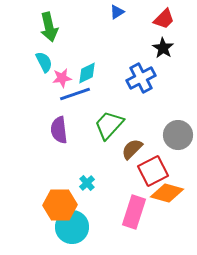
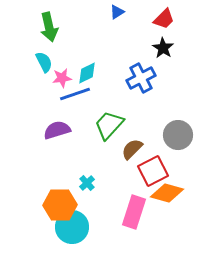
purple semicircle: moved 2 px left; rotated 80 degrees clockwise
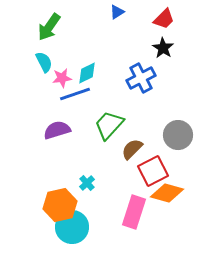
green arrow: rotated 48 degrees clockwise
orange hexagon: rotated 12 degrees counterclockwise
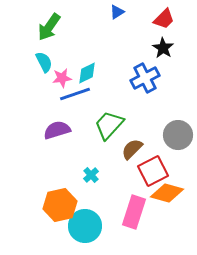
blue cross: moved 4 px right
cyan cross: moved 4 px right, 8 px up
cyan circle: moved 13 px right, 1 px up
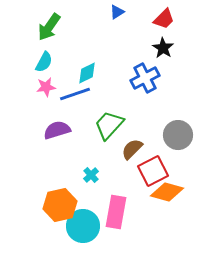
cyan semicircle: rotated 55 degrees clockwise
pink star: moved 16 px left, 9 px down
orange diamond: moved 1 px up
pink rectangle: moved 18 px left; rotated 8 degrees counterclockwise
cyan circle: moved 2 px left
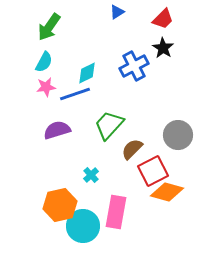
red trapezoid: moved 1 px left
blue cross: moved 11 px left, 12 px up
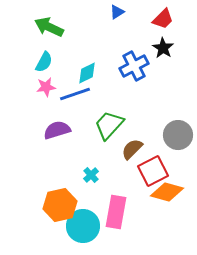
green arrow: rotated 80 degrees clockwise
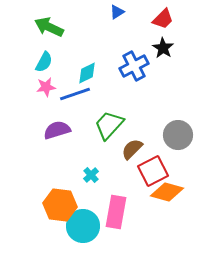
orange hexagon: rotated 20 degrees clockwise
